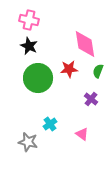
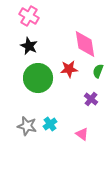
pink cross: moved 4 px up; rotated 18 degrees clockwise
gray star: moved 1 px left, 16 px up
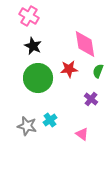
black star: moved 4 px right
cyan cross: moved 4 px up
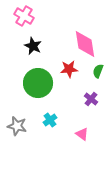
pink cross: moved 5 px left
green circle: moved 5 px down
gray star: moved 10 px left
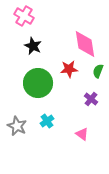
cyan cross: moved 3 px left, 1 px down
gray star: rotated 12 degrees clockwise
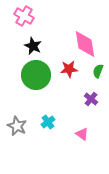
green circle: moved 2 px left, 8 px up
cyan cross: moved 1 px right, 1 px down
